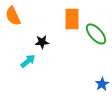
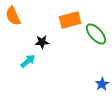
orange rectangle: moved 2 px left, 1 px down; rotated 75 degrees clockwise
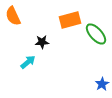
cyan arrow: moved 1 px down
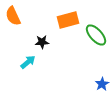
orange rectangle: moved 2 px left
green ellipse: moved 1 px down
